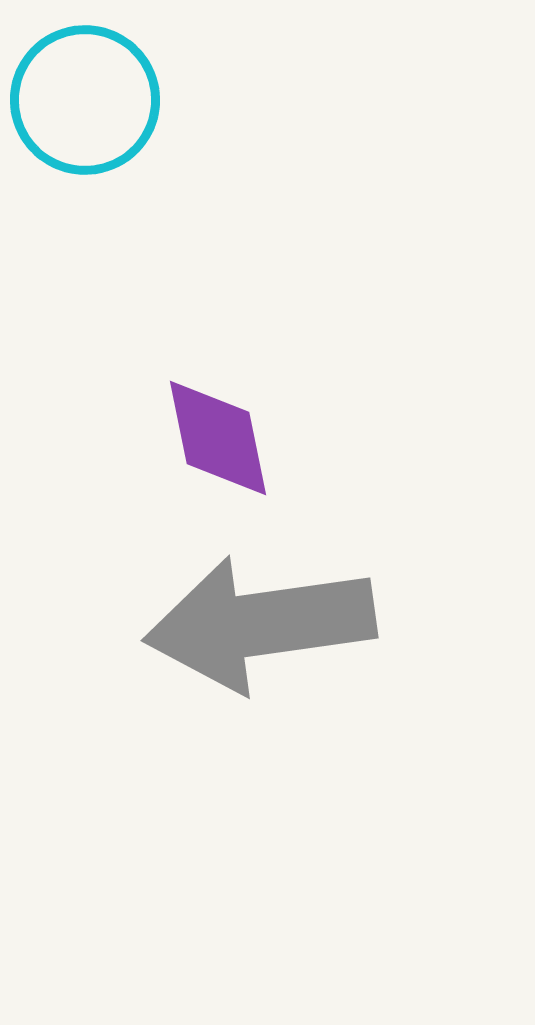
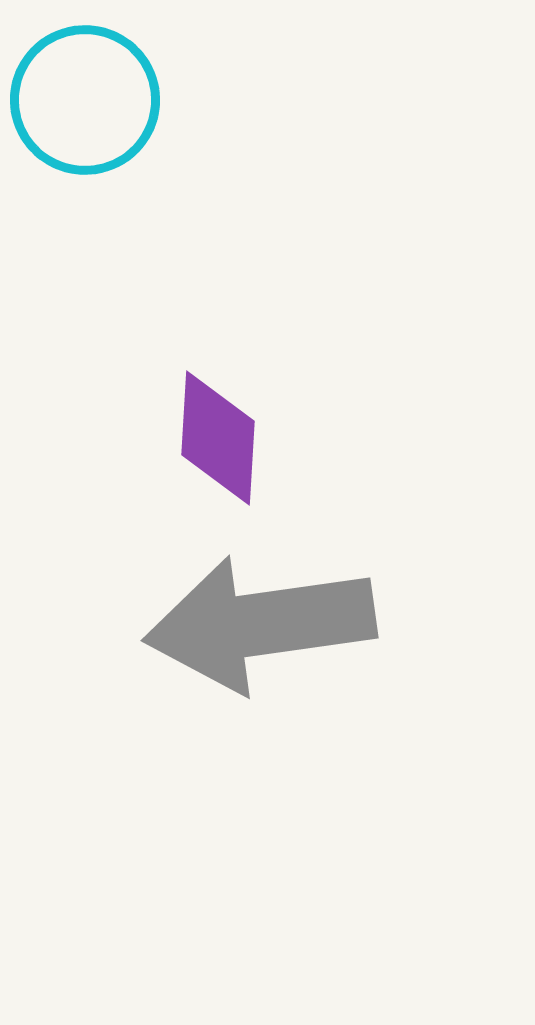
purple diamond: rotated 15 degrees clockwise
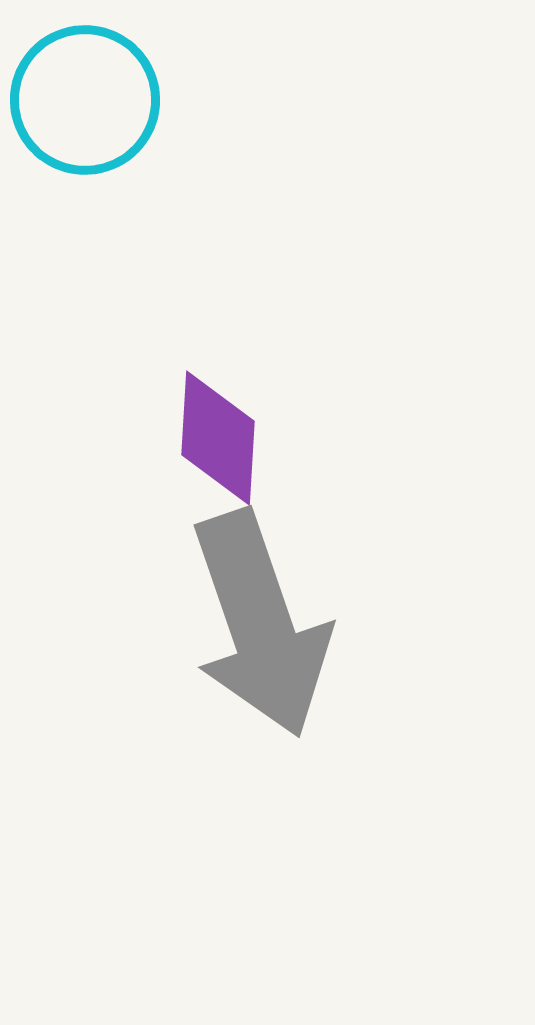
gray arrow: rotated 101 degrees counterclockwise
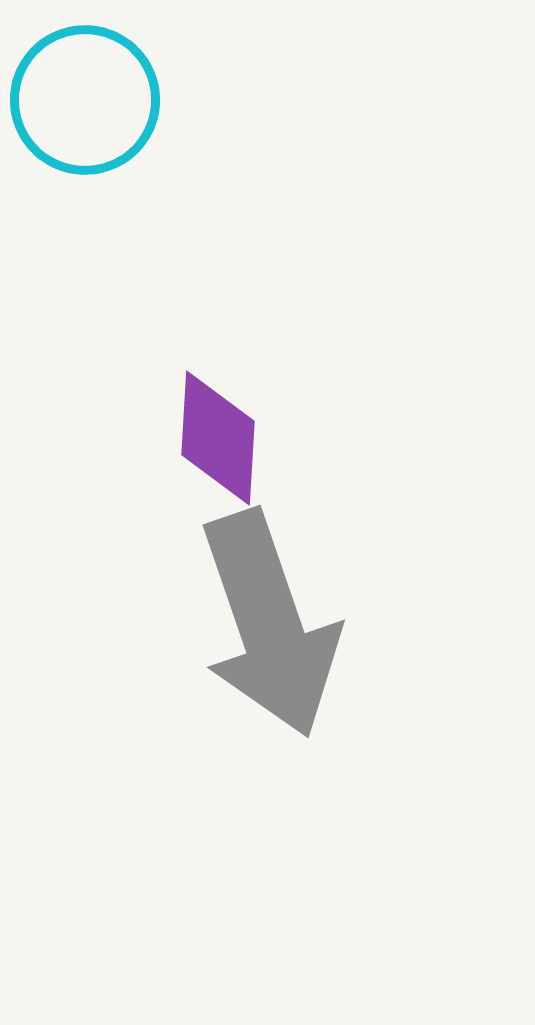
gray arrow: moved 9 px right
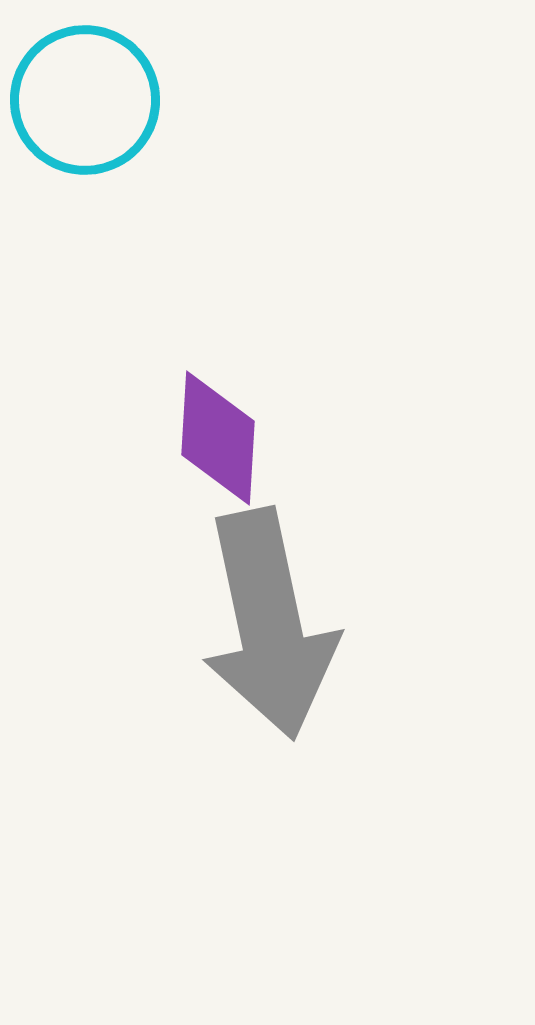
gray arrow: rotated 7 degrees clockwise
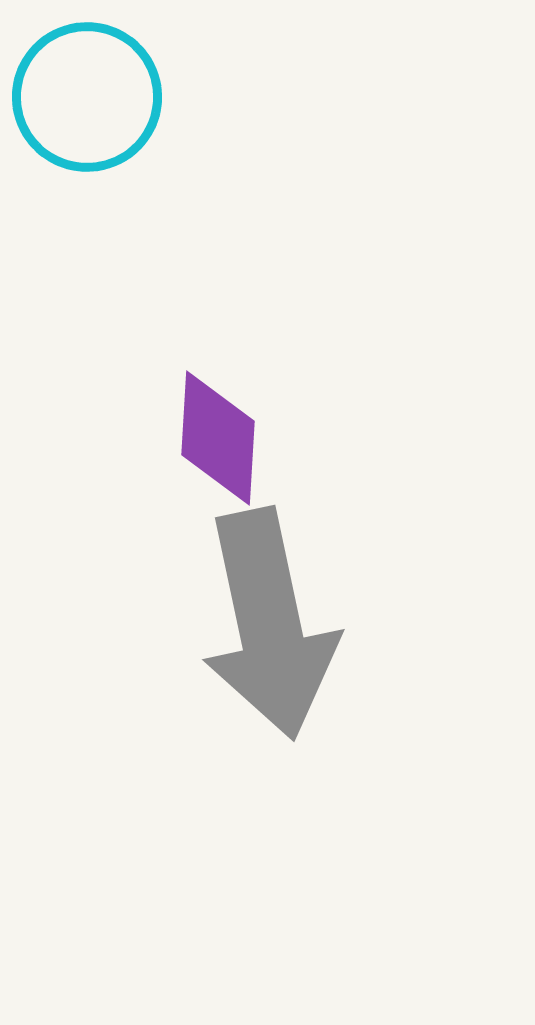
cyan circle: moved 2 px right, 3 px up
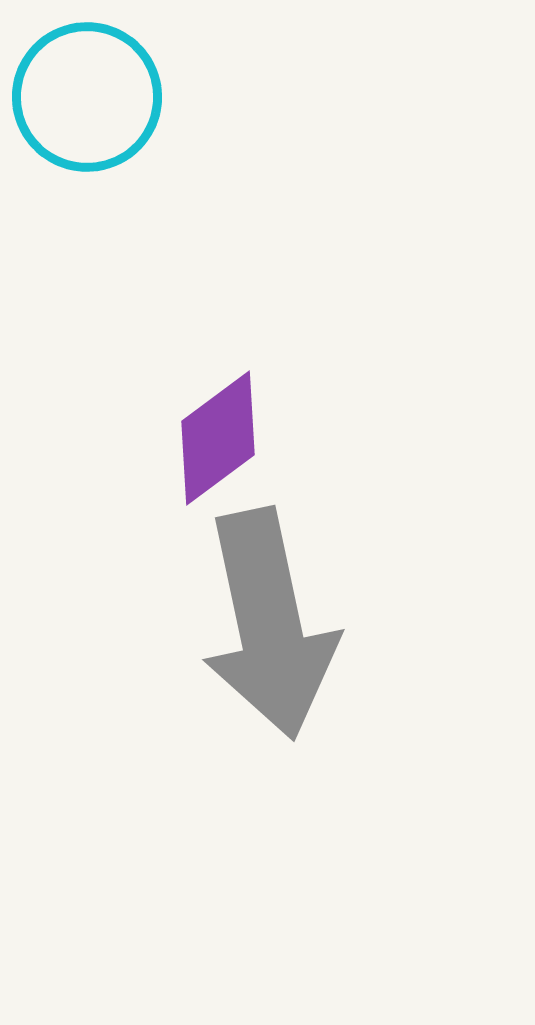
purple diamond: rotated 50 degrees clockwise
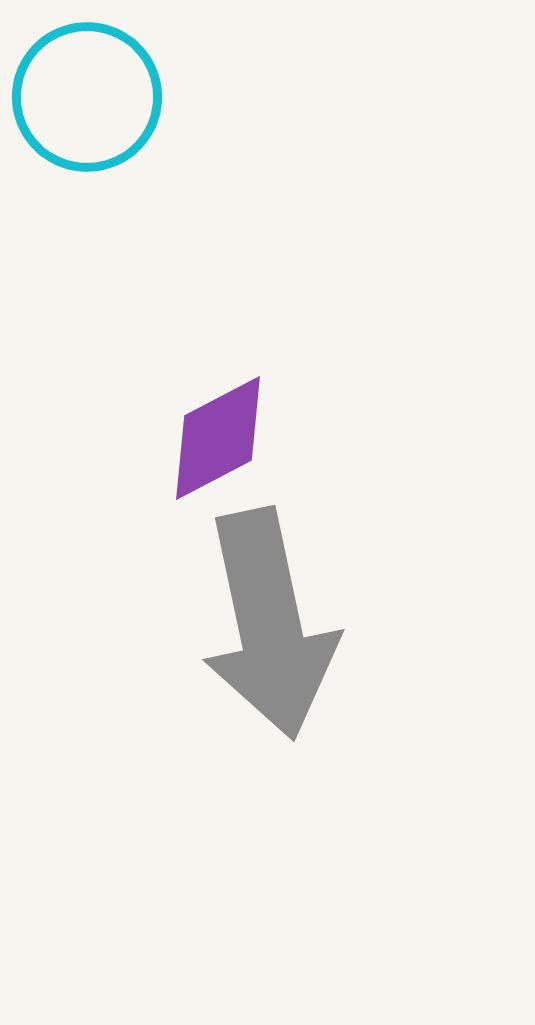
purple diamond: rotated 9 degrees clockwise
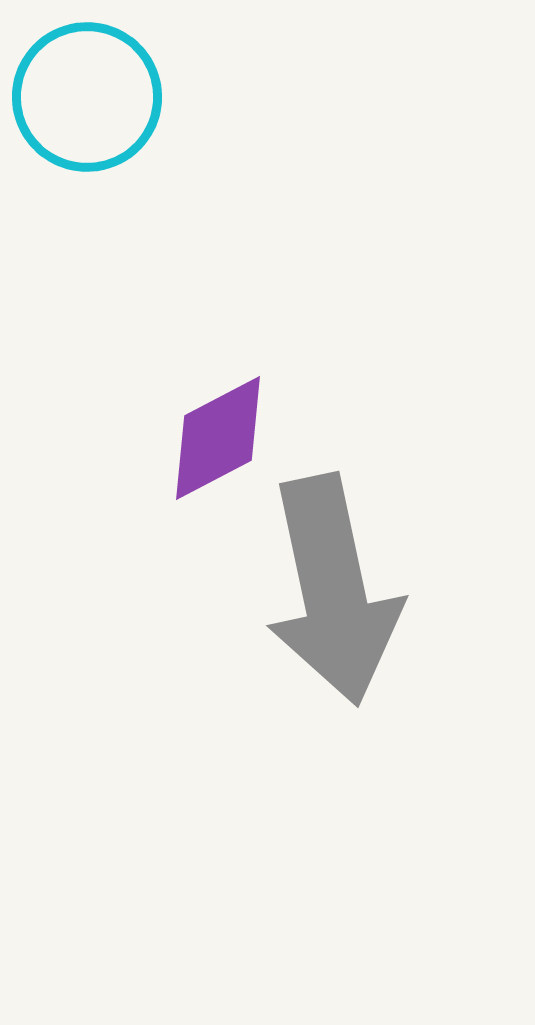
gray arrow: moved 64 px right, 34 px up
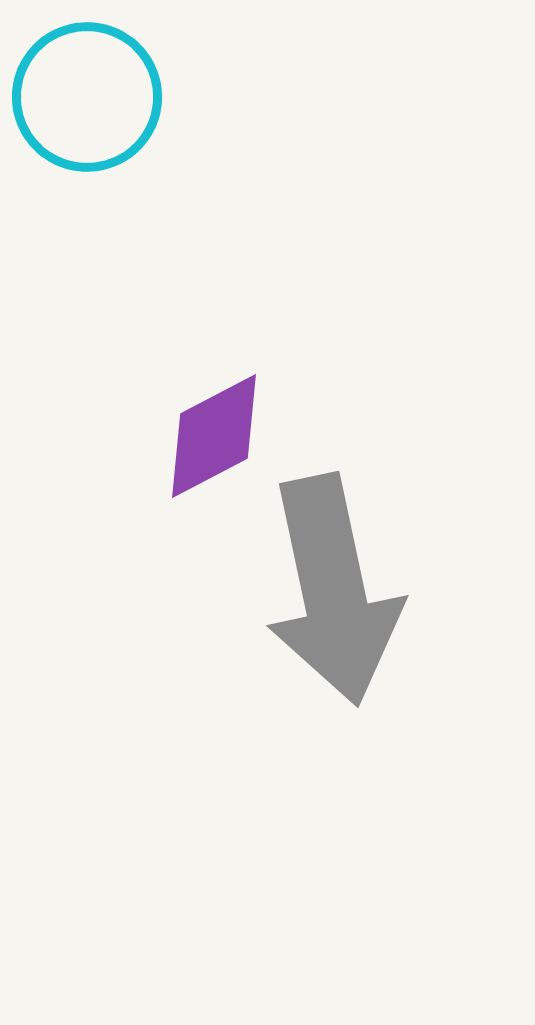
purple diamond: moved 4 px left, 2 px up
